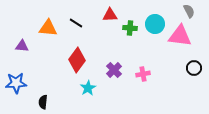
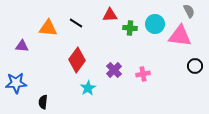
black circle: moved 1 px right, 2 px up
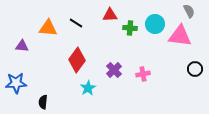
black circle: moved 3 px down
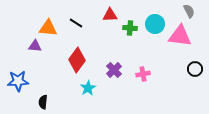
purple triangle: moved 13 px right
blue star: moved 2 px right, 2 px up
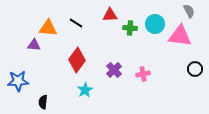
purple triangle: moved 1 px left, 1 px up
cyan star: moved 3 px left, 2 px down
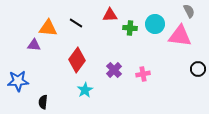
black circle: moved 3 px right
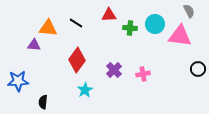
red triangle: moved 1 px left
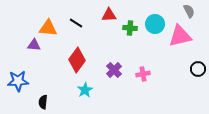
pink triangle: rotated 20 degrees counterclockwise
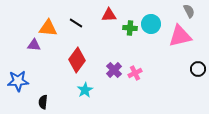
cyan circle: moved 4 px left
pink cross: moved 8 px left, 1 px up; rotated 16 degrees counterclockwise
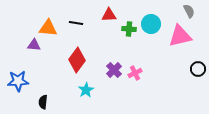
black line: rotated 24 degrees counterclockwise
green cross: moved 1 px left, 1 px down
cyan star: moved 1 px right
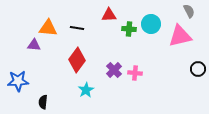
black line: moved 1 px right, 5 px down
pink cross: rotated 32 degrees clockwise
